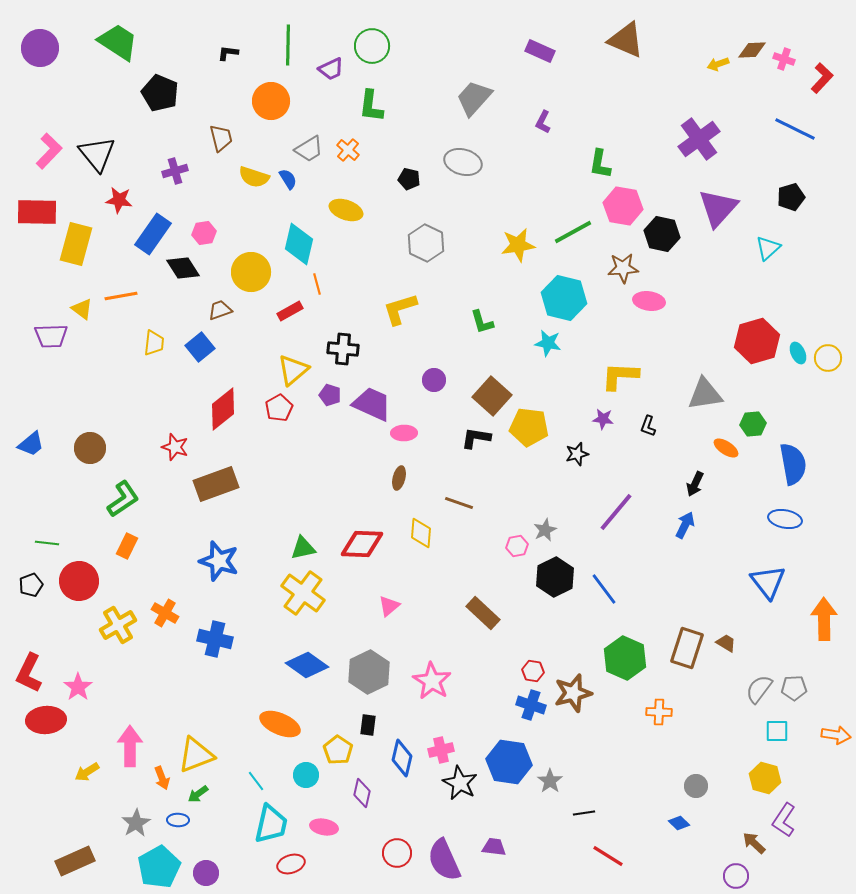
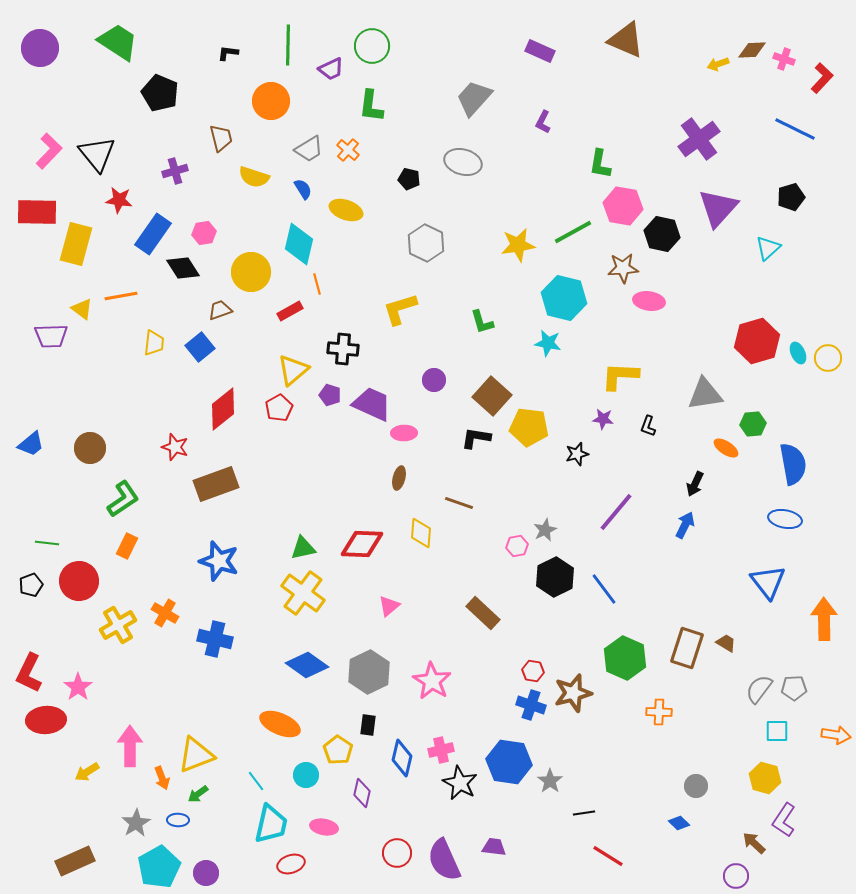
blue semicircle at (288, 179): moved 15 px right, 10 px down
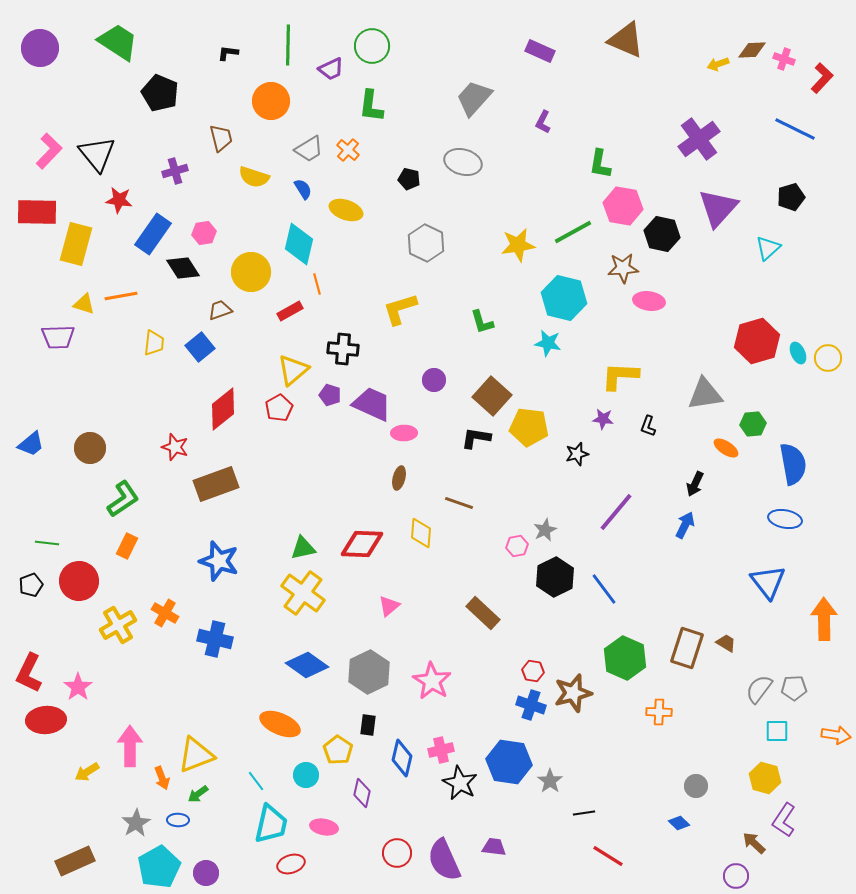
yellow triangle at (82, 309): moved 2 px right, 5 px up; rotated 20 degrees counterclockwise
purple trapezoid at (51, 336): moved 7 px right, 1 px down
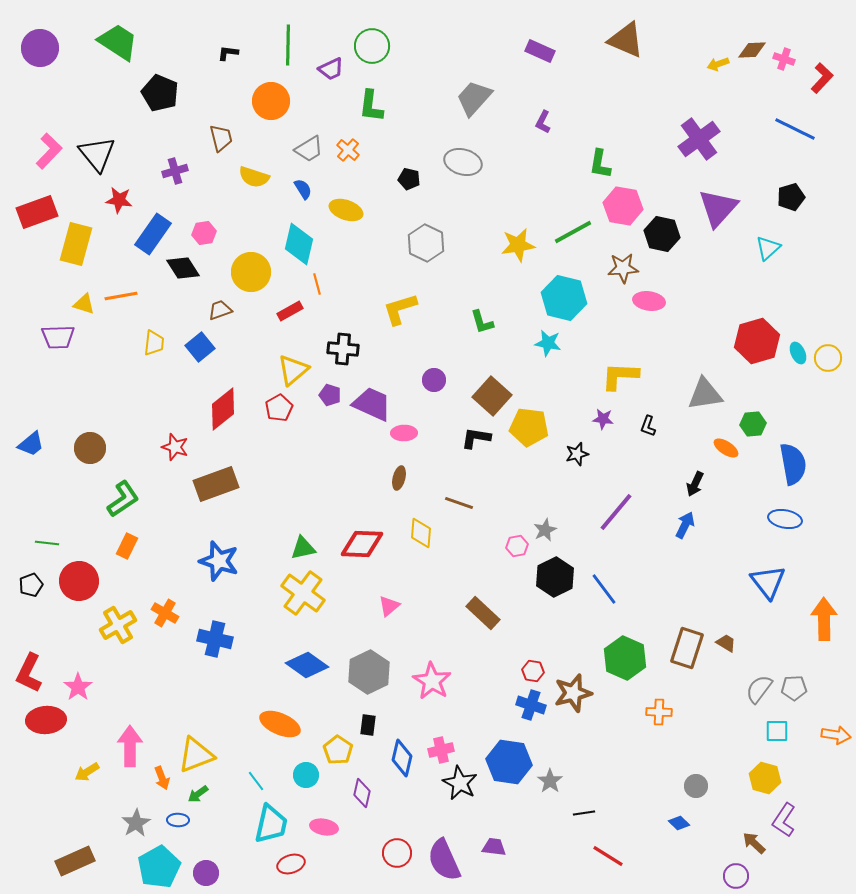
red rectangle at (37, 212): rotated 21 degrees counterclockwise
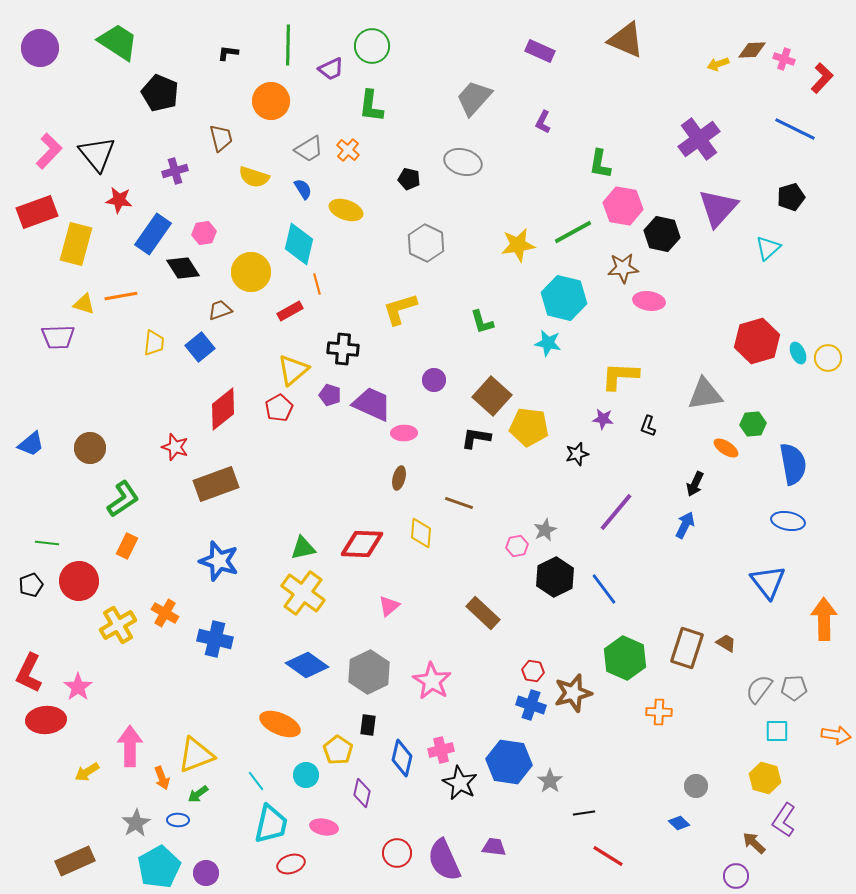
blue ellipse at (785, 519): moved 3 px right, 2 px down
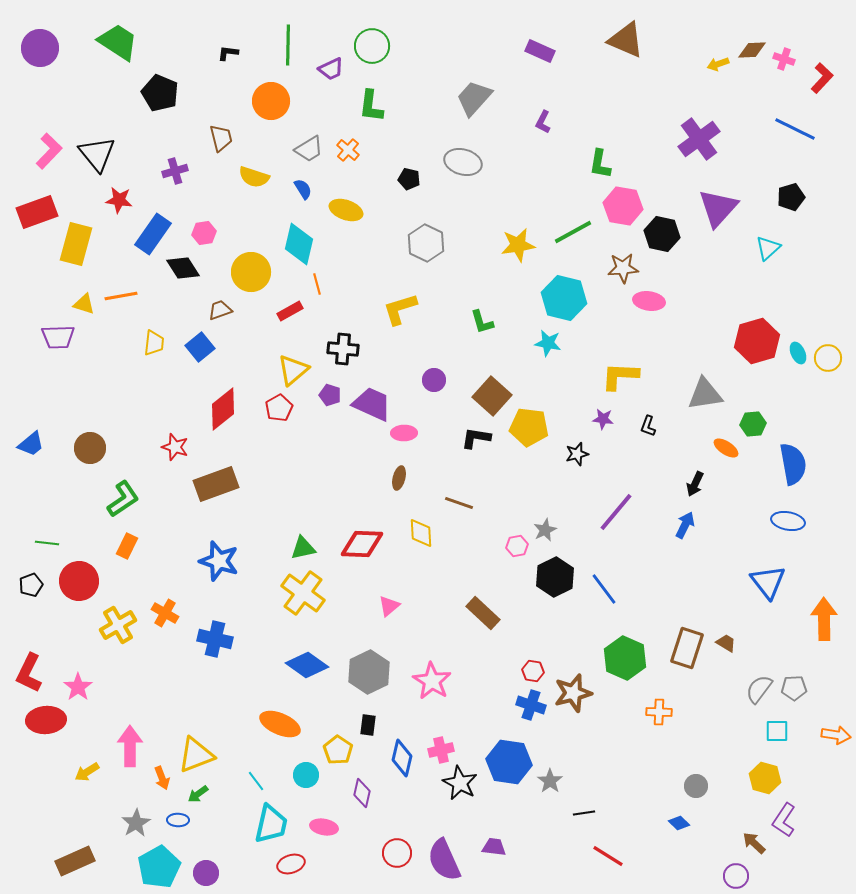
yellow diamond at (421, 533): rotated 8 degrees counterclockwise
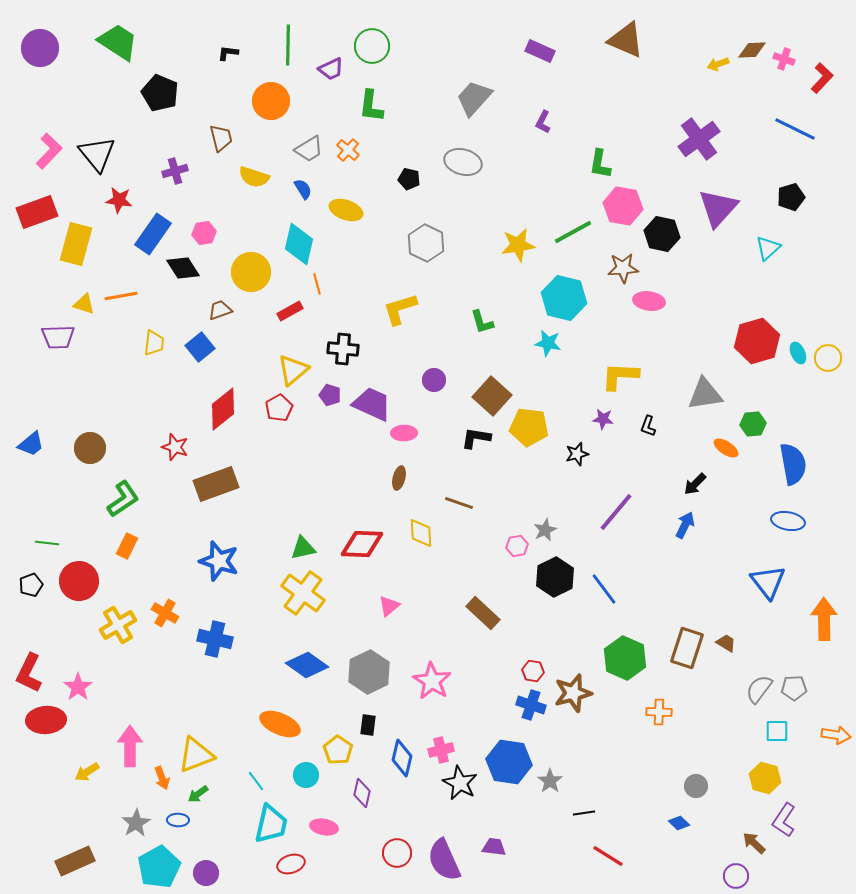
black arrow at (695, 484): rotated 20 degrees clockwise
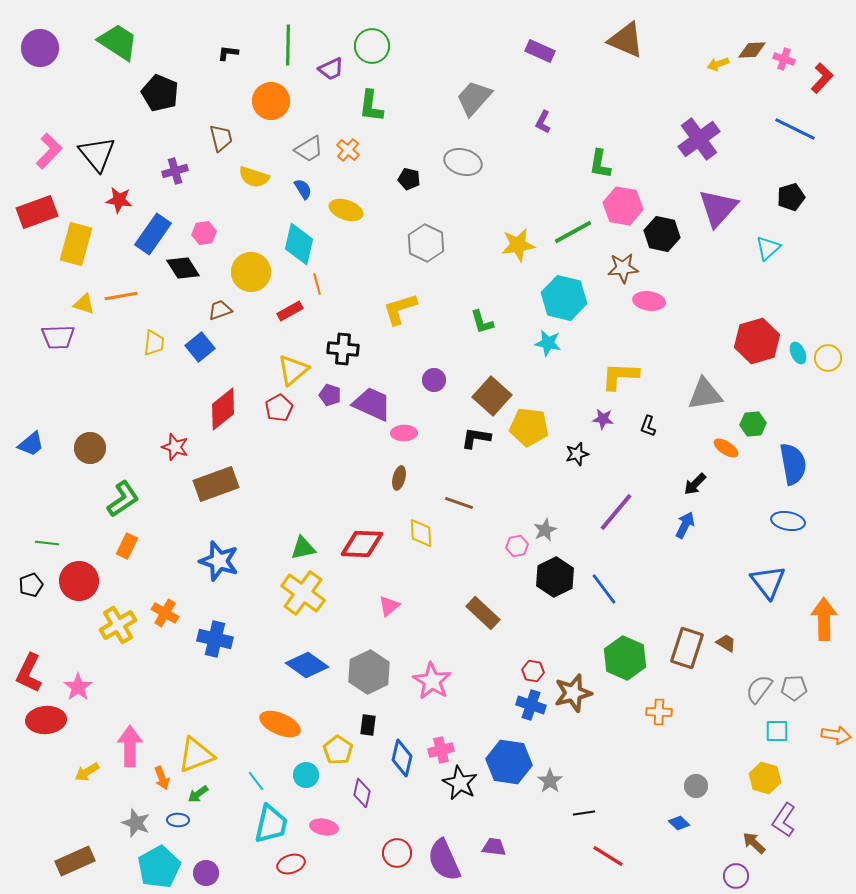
gray star at (136, 823): rotated 20 degrees counterclockwise
